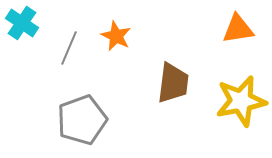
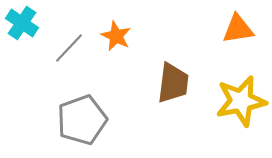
gray line: rotated 20 degrees clockwise
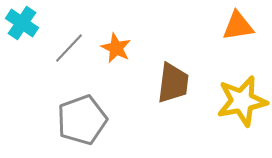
orange triangle: moved 3 px up
orange star: moved 12 px down
yellow star: moved 1 px right
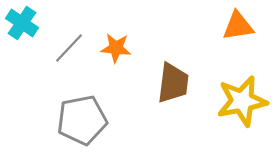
orange star: rotated 20 degrees counterclockwise
gray pentagon: rotated 9 degrees clockwise
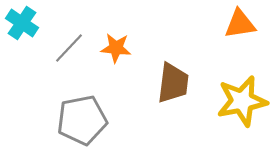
orange triangle: moved 2 px right, 2 px up
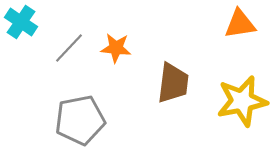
cyan cross: moved 1 px left, 1 px up
gray pentagon: moved 2 px left
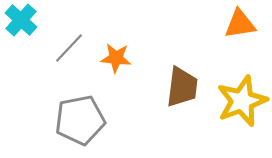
cyan cross: moved 2 px up; rotated 8 degrees clockwise
orange star: moved 10 px down
brown trapezoid: moved 9 px right, 4 px down
yellow star: rotated 9 degrees counterclockwise
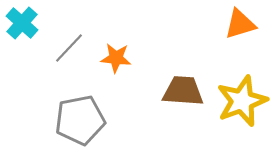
cyan cross: moved 1 px right, 3 px down
orange triangle: rotated 8 degrees counterclockwise
brown trapezoid: moved 1 px right, 4 px down; rotated 93 degrees counterclockwise
